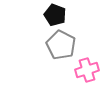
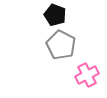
pink cross: moved 5 px down; rotated 10 degrees counterclockwise
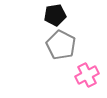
black pentagon: rotated 30 degrees counterclockwise
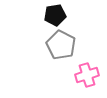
pink cross: rotated 10 degrees clockwise
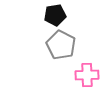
pink cross: rotated 15 degrees clockwise
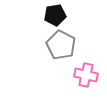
pink cross: moved 1 px left; rotated 15 degrees clockwise
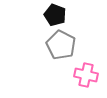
black pentagon: rotated 30 degrees clockwise
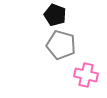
gray pentagon: rotated 12 degrees counterclockwise
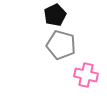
black pentagon: rotated 25 degrees clockwise
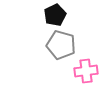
pink cross: moved 4 px up; rotated 20 degrees counterclockwise
